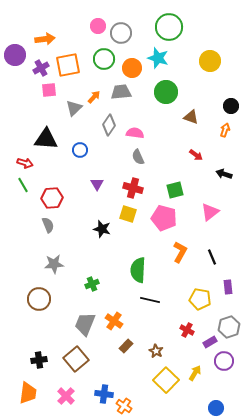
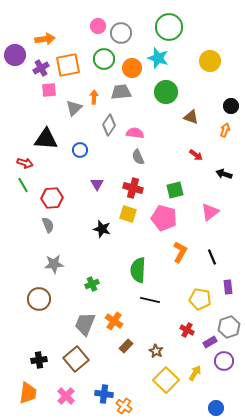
orange arrow at (94, 97): rotated 40 degrees counterclockwise
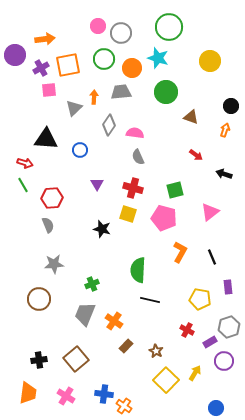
gray trapezoid at (85, 324): moved 10 px up
pink cross at (66, 396): rotated 12 degrees counterclockwise
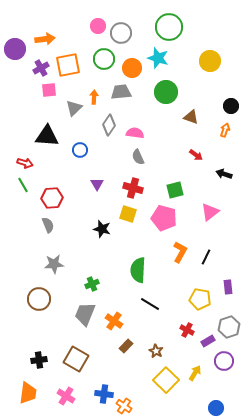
purple circle at (15, 55): moved 6 px up
black triangle at (46, 139): moved 1 px right, 3 px up
black line at (212, 257): moved 6 px left; rotated 49 degrees clockwise
black line at (150, 300): moved 4 px down; rotated 18 degrees clockwise
purple rectangle at (210, 342): moved 2 px left, 1 px up
brown square at (76, 359): rotated 20 degrees counterclockwise
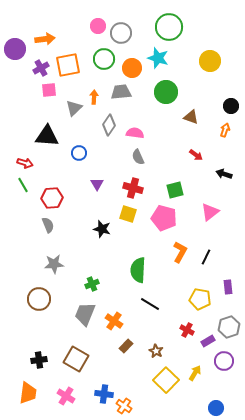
blue circle at (80, 150): moved 1 px left, 3 px down
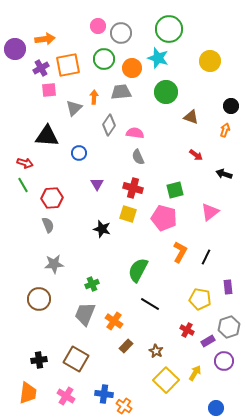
green circle at (169, 27): moved 2 px down
green semicircle at (138, 270): rotated 25 degrees clockwise
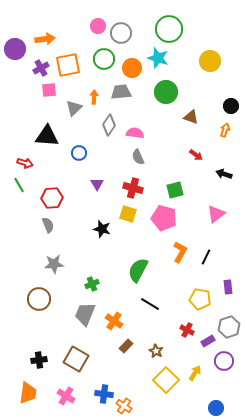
green line at (23, 185): moved 4 px left
pink triangle at (210, 212): moved 6 px right, 2 px down
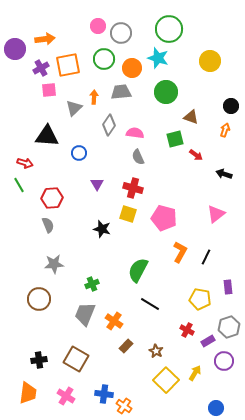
green square at (175, 190): moved 51 px up
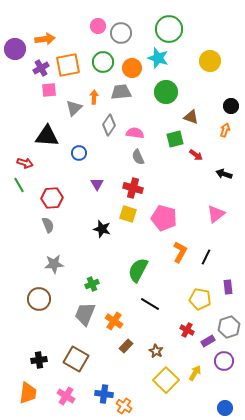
green circle at (104, 59): moved 1 px left, 3 px down
blue circle at (216, 408): moved 9 px right
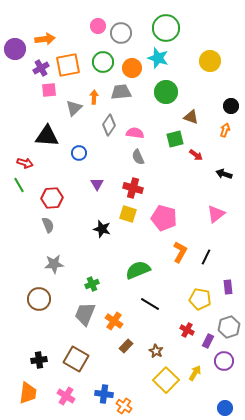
green circle at (169, 29): moved 3 px left, 1 px up
green semicircle at (138, 270): rotated 40 degrees clockwise
purple rectangle at (208, 341): rotated 32 degrees counterclockwise
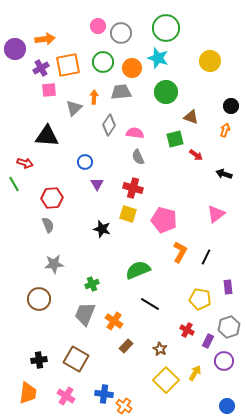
blue circle at (79, 153): moved 6 px right, 9 px down
green line at (19, 185): moved 5 px left, 1 px up
pink pentagon at (164, 218): moved 2 px down
brown star at (156, 351): moved 4 px right, 2 px up
blue circle at (225, 408): moved 2 px right, 2 px up
